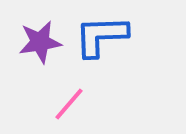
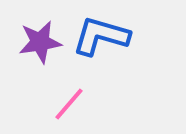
blue L-shape: rotated 18 degrees clockwise
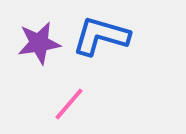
purple star: moved 1 px left, 1 px down
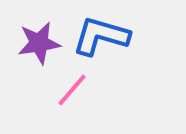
pink line: moved 3 px right, 14 px up
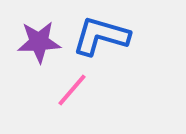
purple star: moved 1 px up; rotated 6 degrees clockwise
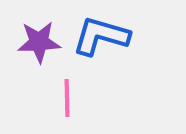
pink line: moved 5 px left, 8 px down; rotated 42 degrees counterclockwise
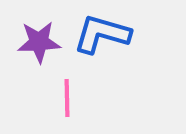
blue L-shape: moved 1 px right, 2 px up
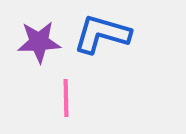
pink line: moved 1 px left
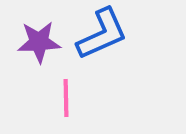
blue L-shape: rotated 140 degrees clockwise
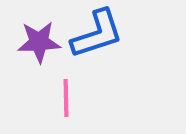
blue L-shape: moved 5 px left; rotated 6 degrees clockwise
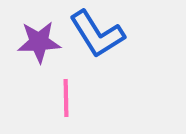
blue L-shape: rotated 76 degrees clockwise
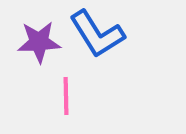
pink line: moved 2 px up
